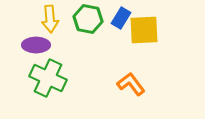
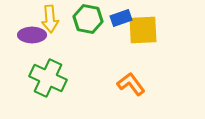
blue rectangle: rotated 40 degrees clockwise
yellow square: moved 1 px left
purple ellipse: moved 4 px left, 10 px up
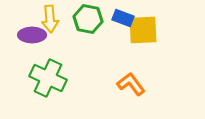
blue rectangle: moved 2 px right; rotated 40 degrees clockwise
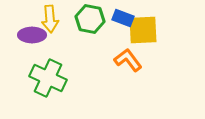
green hexagon: moved 2 px right
orange L-shape: moved 3 px left, 24 px up
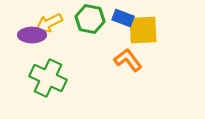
yellow arrow: moved 1 px left, 4 px down; rotated 68 degrees clockwise
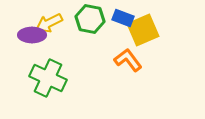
yellow square: rotated 20 degrees counterclockwise
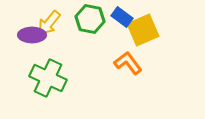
blue rectangle: moved 1 px left, 1 px up; rotated 15 degrees clockwise
yellow arrow: rotated 24 degrees counterclockwise
orange L-shape: moved 3 px down
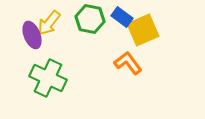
purple ellipse: rotated 68 degrees clockwise
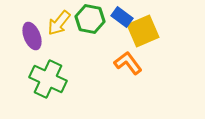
yellow arrow: moved 10 px right
yellow square: moved 1 px down
purple ellipse: moved 1 px down
green cross: moved 1 px down
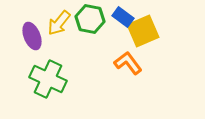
blue rectangle: moved 1 px right
